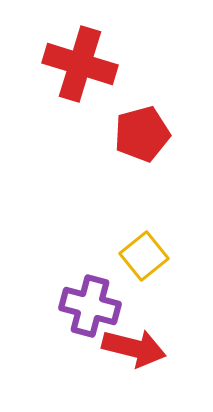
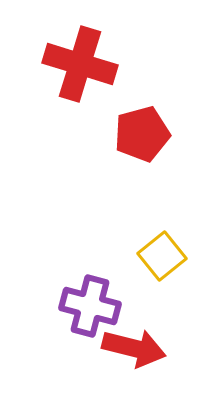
yellow square: moved 18 px right
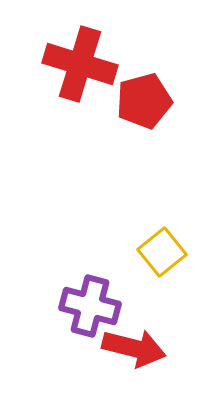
red pentagon: moved 2 px right, 33 px up
yellow square: moved 4 px up
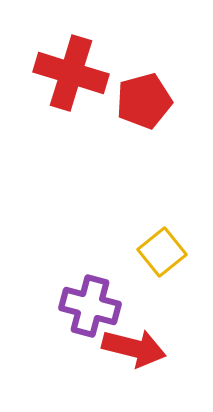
red cross: moved 9 px left, 9 px down
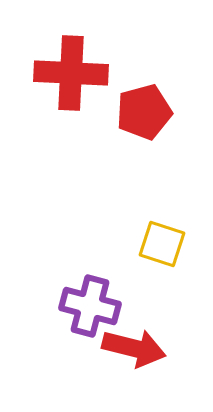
red cross: rotated 14 degrees counterclockwise
red pentagon: moved 11 px down
yellow square: moved 8 px up; rotated 33 degrees counterclockwise
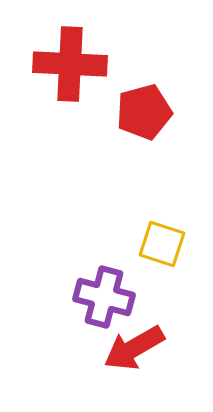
red cross: moved 1 px left, 9 px up
purple cross: moved 14 px right, 9 px up
red arrow: rotated 136 degrees clockwise
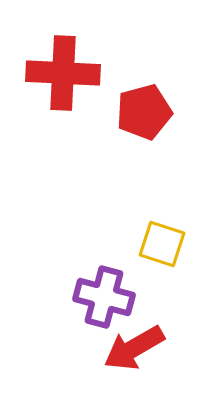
red cross: moved 7 px left, 9 px down
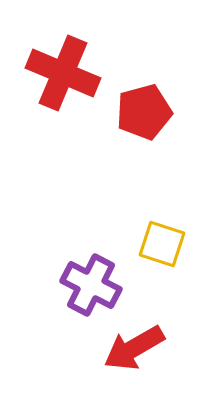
red cross: rotated 20 degrees clockwise
purple cross: moved 13 px left, 12 px up; rotated 12 degrees clockwise
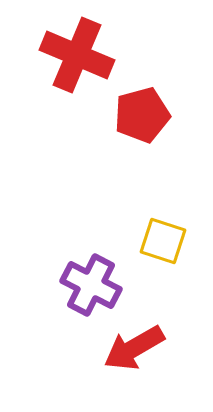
red cross: moved 14 px right, 18 px up
red pentagon: moved 2 px left, 3 px down
yellow square: moved 1 px right, 3 px up
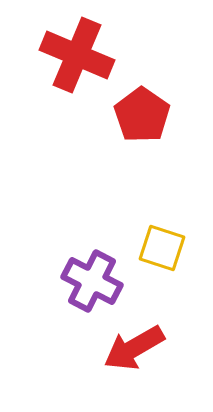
red pentagon: rotated 22 degrees counterclockwise
yellow square: moved 1 px left, 7 px down
purple cross: moved 1 px right, 4 px up
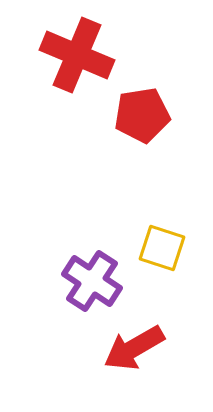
red pentagon: rotated 28 degrees clockwise
purple cross: rotated 6 degrees clockwise
